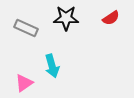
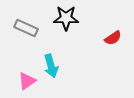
red semicircle: moved 2 px right, 20 px down
cyan arrow: moved 1 px left
pink triangle: moved 3 px right, 2 px up
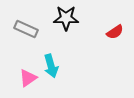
gray rectangle: moved 1 px down
red semicircle: moved 2 px right, 6 px up
pink triangle: moved 1 px right, 3 px up
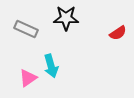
red semicircle: moved 3 px right, 1 px down
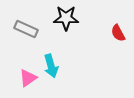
red semicircle: rotated 96 degrees clockwise
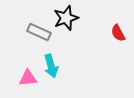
black star: rotated 20 degrees counterclockwise
gray rectangle: moved 13 px right, 3 px down
pink triangle: rotated 30 degrees clockwise
